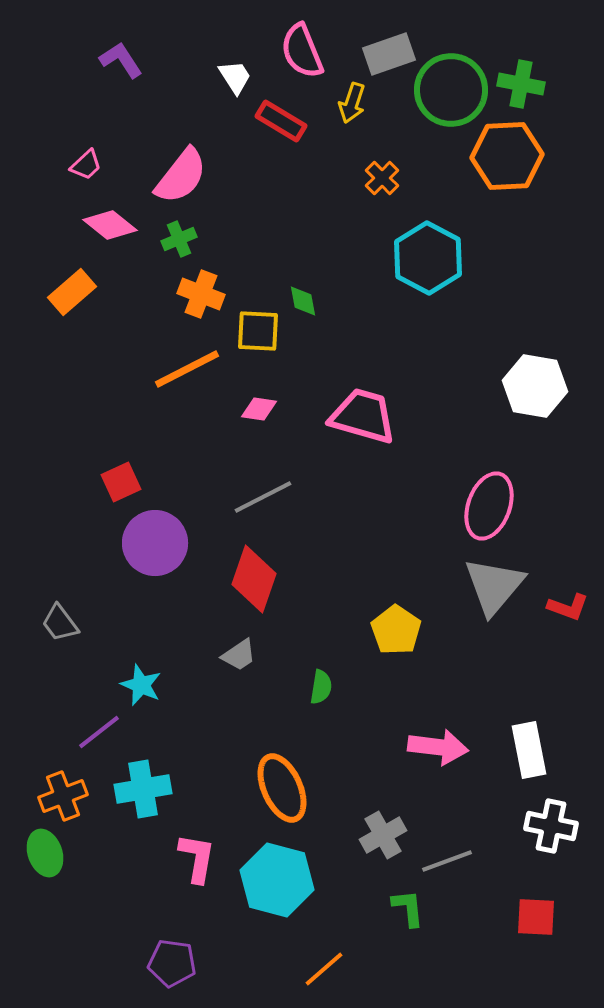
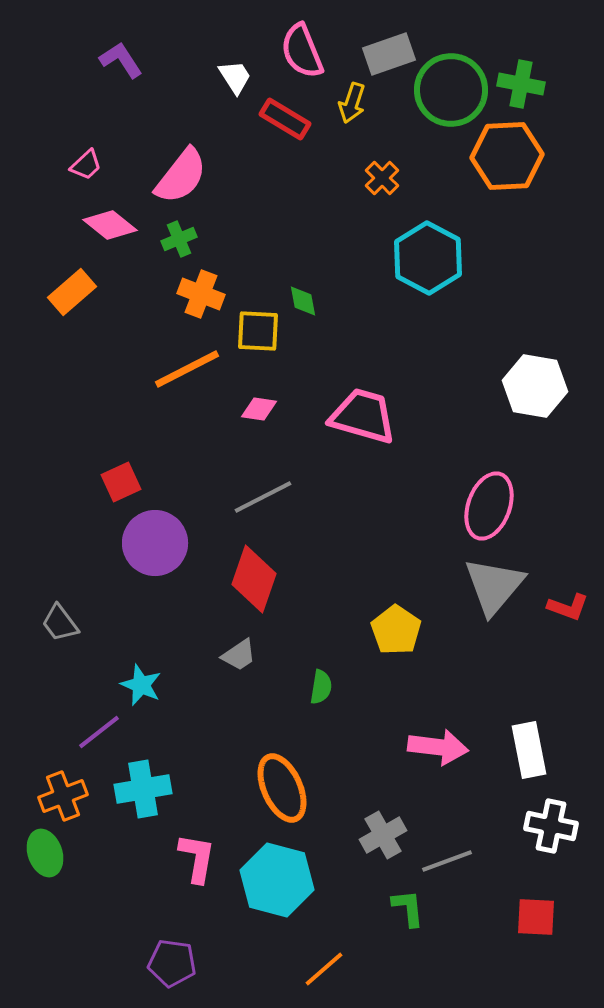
red rectangle at (281, 121): moved 4 px right, 2 px up
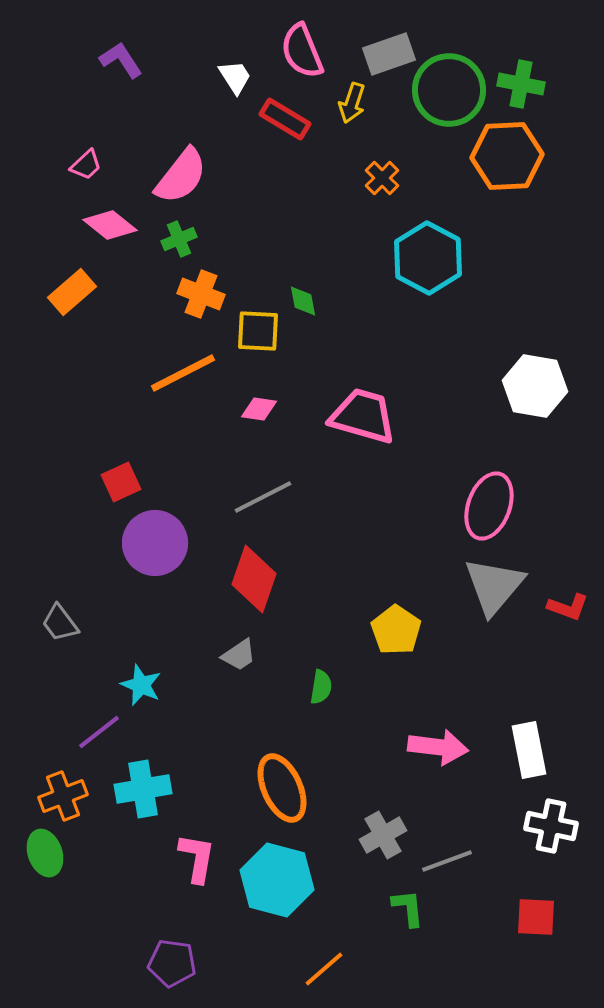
green circle at (451, 90): moved 2 px left
orange line at (187, 369): moved 4 px left, 4 px down
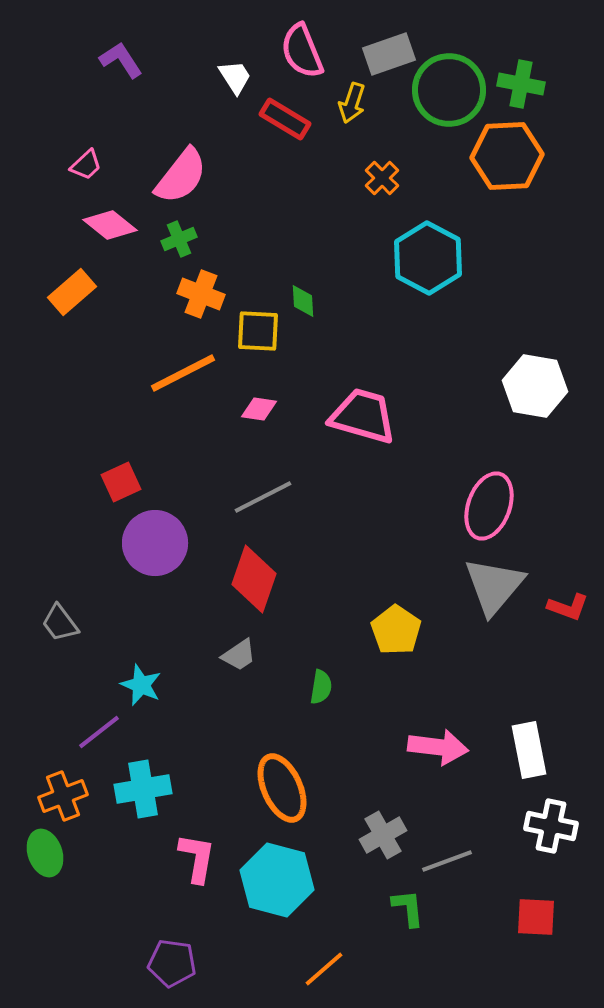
green diamond at (303, 301): rotated 8 degrees clockwise
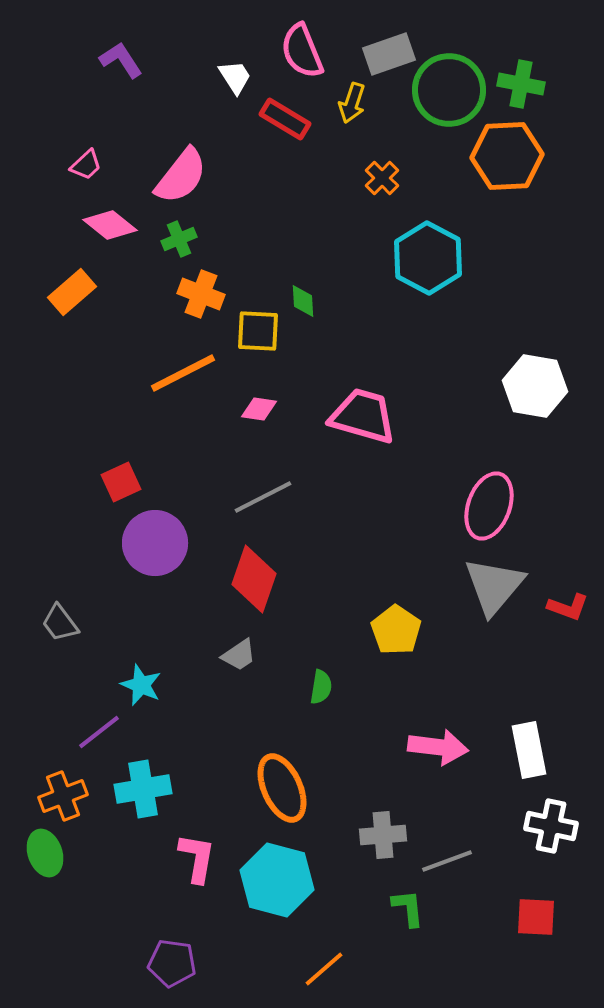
gray cross at (383, 835): rotated 24 degrees clockwise
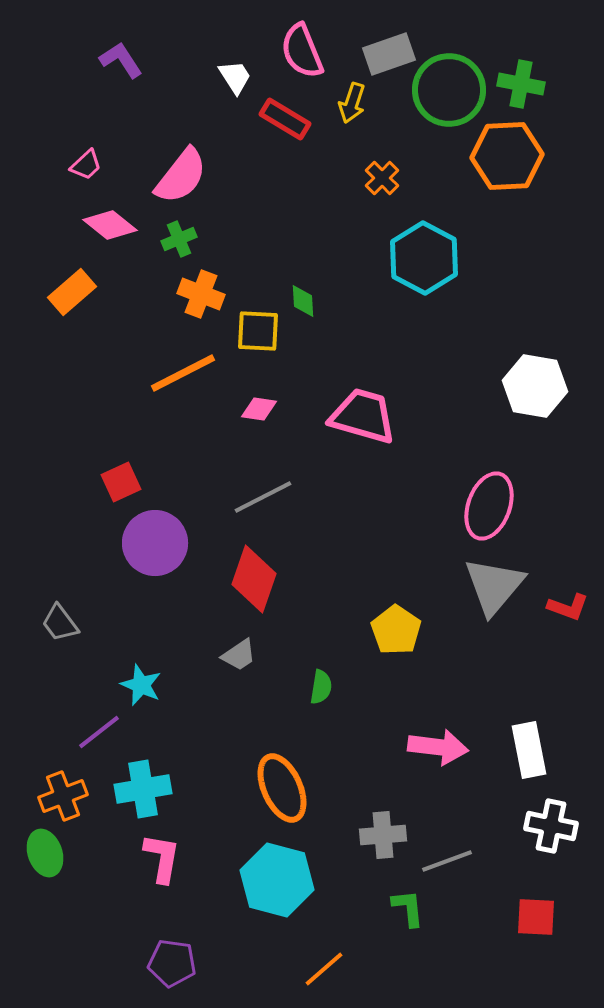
cyan hexagon at (428, 258): moved 4 px left
pink L-shape at (197, 858): moved 35 px left
